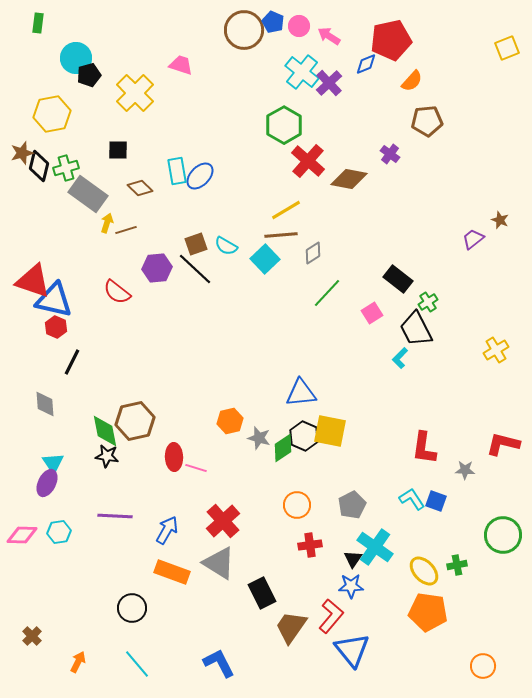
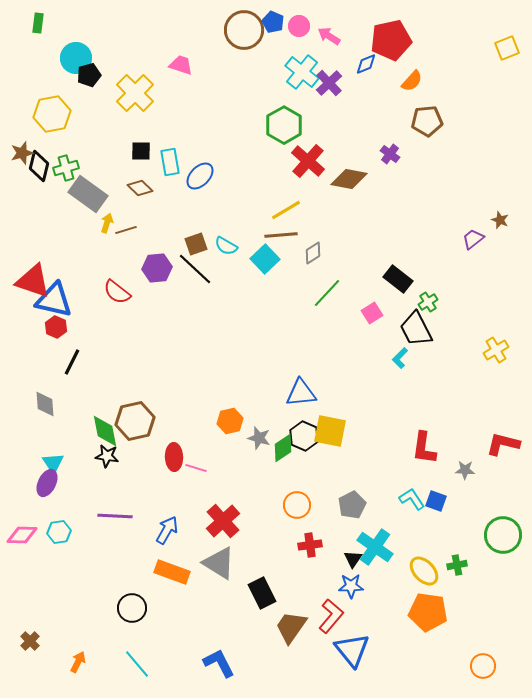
black square at (118, 150): moved 23 px right, 1 px down
cyan rectangle at (177, 171): moved 7 px left, 9 px up
brown cross at (32, 636): moved 2 px left, 5 px down
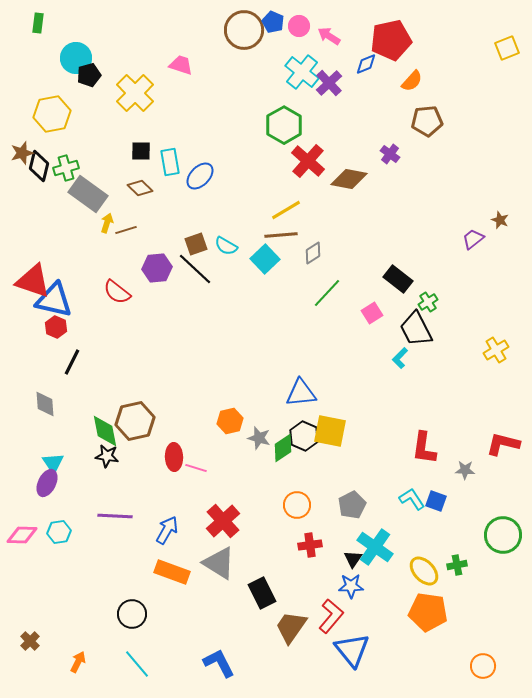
black circle at (132, 608): moved 6 px down
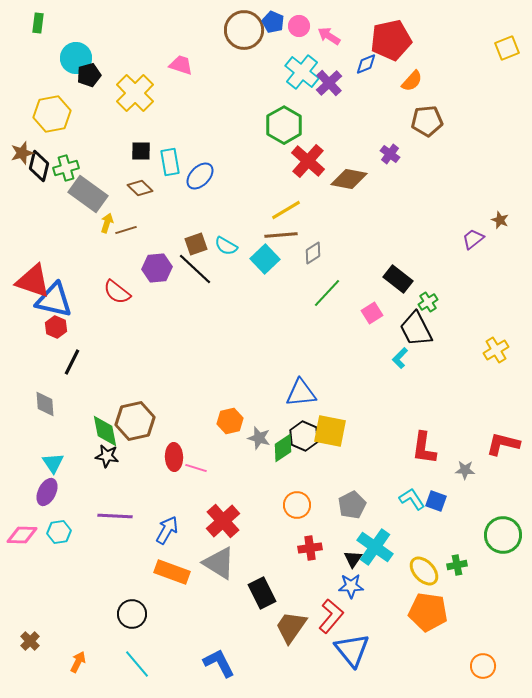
purple ellipse at (47, 483): moved 9 px down
red cross at (310, 545): moved 3 px down
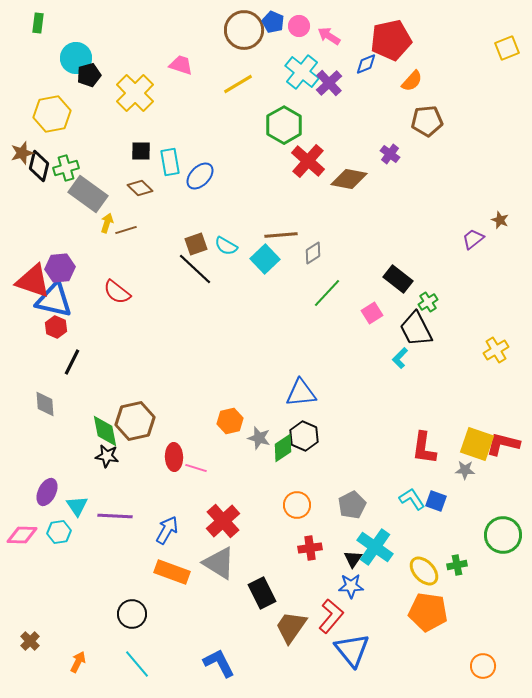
yellow line at (286, 210): moved 48 px left, 126 px up
purple hexagon at (157, 268): moved 97 px left
yellow square at (330, 431): moved 147 px right, 13 px down; rotated 8 degrees clockwise
cyan triangle at (53, 463): moved 24 px right, 43 px down
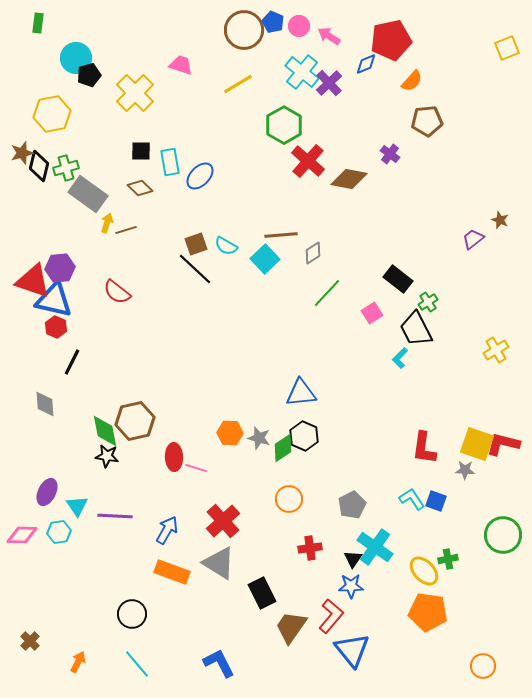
orange hexagon at (230, 421): moved 12 px down; rotated 15 degrees clockwise
orange circle at (297, 505): moved 8 px left, 6 px up
green cross at (457, 565): moved 9 px left, 6 px up
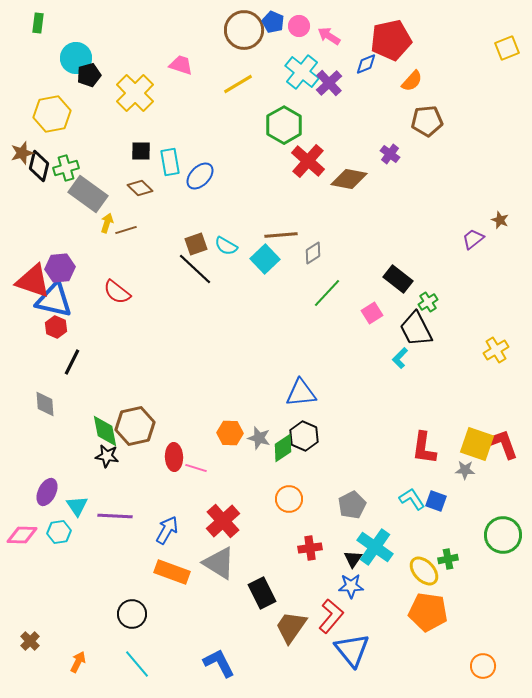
brown hexagon at (135, 421): moved 5 px down
red L-shape at (503, 444): rotated 56 degrees clockwise
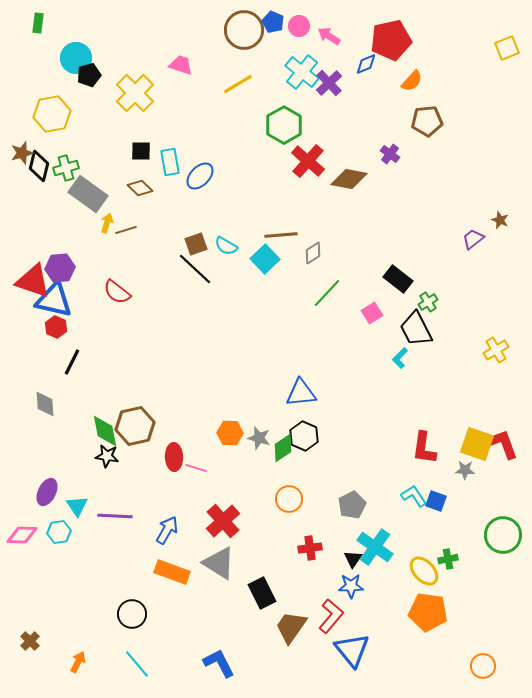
cyan L-shape at (412, 499): moved 2 px right, 3 px up
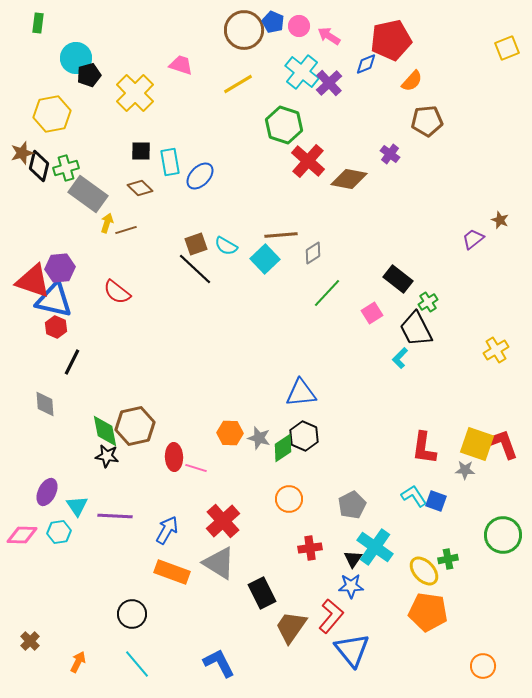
green hexagon at (284, 125): rotated 12 degrees counterclockwise
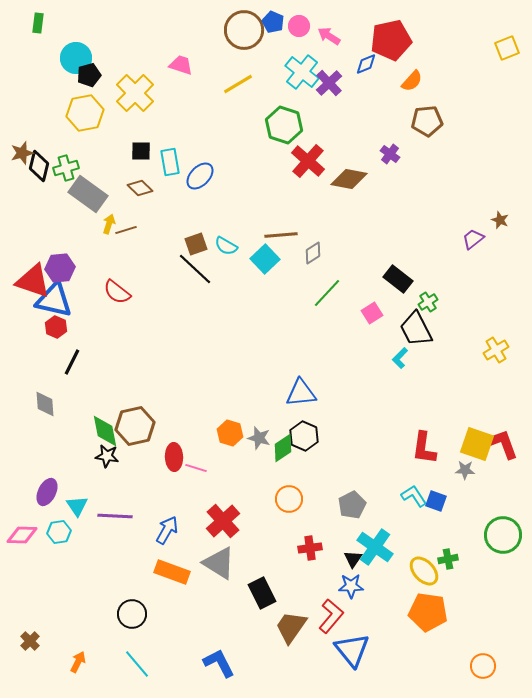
yellow hexagon at (52, 114): moved 33 px right, 1 px up
yellow arrow at (107, 223): moved 2 px right, 1 px down
orange hexagon at (230, 433): rotated 15 degrees clockwise
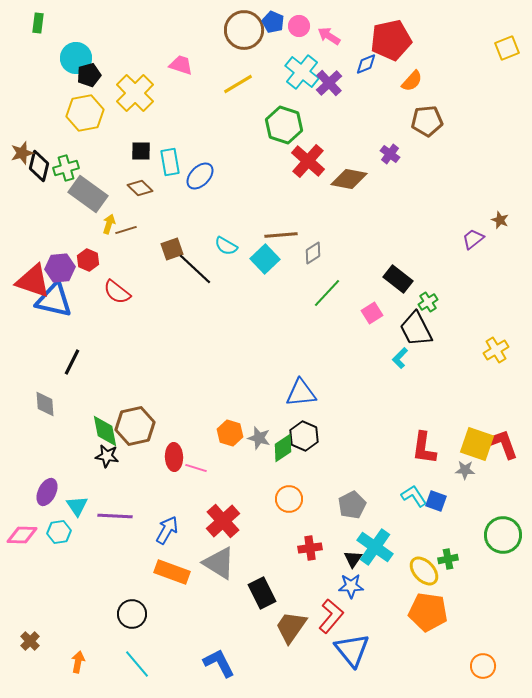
brown square at (196, 244): moved 24 px left, 5 px down
red hexagon at (56, 327): moved 32 px right, 67 px up
orange arrow at (78, 662): rotated 15 degrees counterclockwise
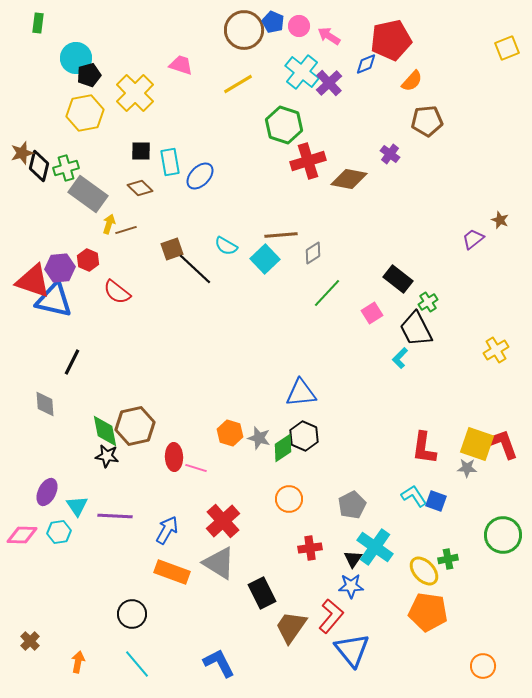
red cross at (308, 161): rotated 32 degrees clockwise
gray star at (465, 470): moved 2 px right, 2 px up
